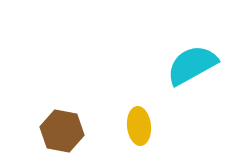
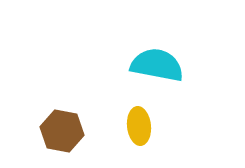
cyan semicircle: moved 35 px left; rotated 40 degrees clockwise
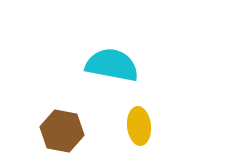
cyan semicircle: moved 45 px left
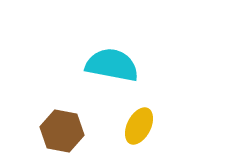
yellow ellipse: rotated 33 degrees clockwise
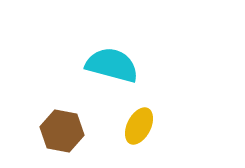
cyan semicircle: rotated 4 degrees clockwise
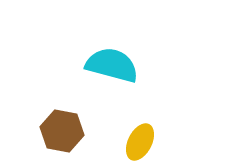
yellow ellipse: moved 1 px right, 16 px down
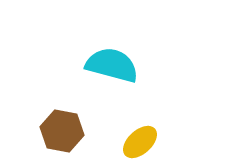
yellow ellipse: rotated 21 degrees clockwise
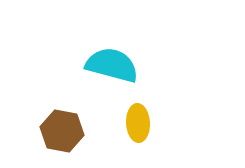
yellow ellipse: moved 2 px left, 19 px up; rotated 51 degrees counterclockwise
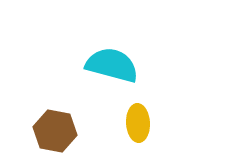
brown hexagon: moved 7 px left
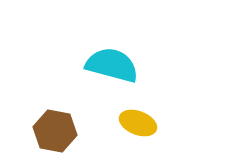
yellow ellipse: rotated 66 degrees counterclockwise
